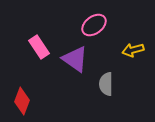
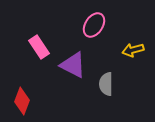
pink ellipse: rotated 20 degrees counterclockwise
purple triangle: moved 2 px left, 6 px down; rotated 8 degrees counterclockwise
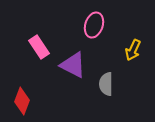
pink ellipse: rotated 15 degrees counterclockwise
yellow arrow: rotated 50 degrees counterclockwise
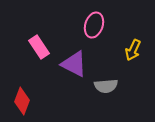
purple triangle: moved 1 px right, 1 px up
gray semicircle: moved 2 px down; rotated 95 degrees counterclockwise
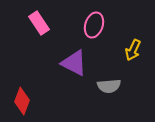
pink rectangle: moved 24 px up
purple triangle: moved 1 px up
gray semicircle: moved 3 px right
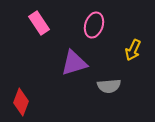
purple triangle: rotated 44 degrees counterclockwise
red diamond: moved 1 px left, 1 px down
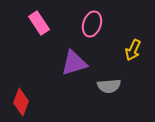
pink ellipse: moved 2 px left, 1 px up
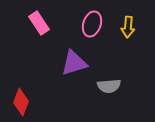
yellow arrow: moved 5 px left, 23 px up; rotated 20 degrees counterclockwise
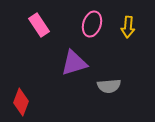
pink rectangle: moved 2 px down
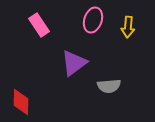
pink ellipse: moved 1 px right, 4 px up
purple triangle: rotated 20 degrees counterclockwise
red diamond: rotated 20 degrees counterclockwise
